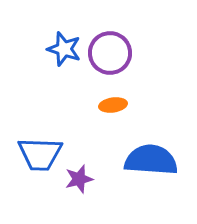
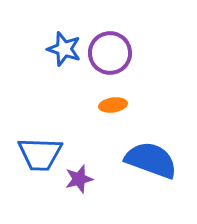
blue semicircle: rotated 16 degrees clockwise
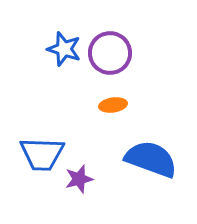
blue trapezoid: moved 2 px right
blue semicircle: moved 1 px up
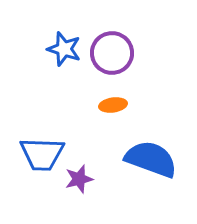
purple circle: moved 2 px right
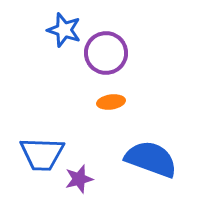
blue star: moved 19 px up
purple circle: moved 6 px left
orange ellipse: moved 2 px left, 3 px up
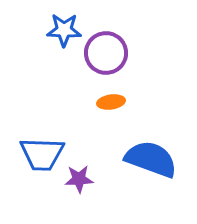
blue star: rotated 16 degrees counterclockwise
purple star: rotated 12 degrees clockwise
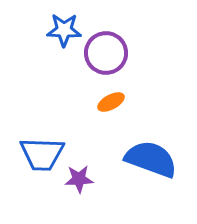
orange ellipse: rotated 20 degrees counterclockwise
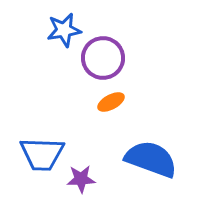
blue star: rotated 12 degrees counterclockwise
purple circle: moved 3 px left, 5 px down
purple star: moved 2 px right
